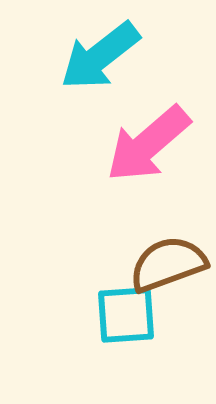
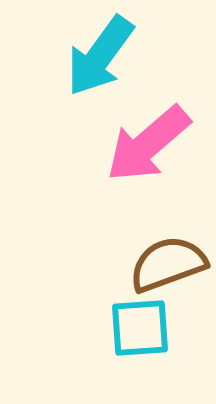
cyan arrow: rotated 16 degrees counterclockwise
cyan square: moved 14 px right, 13 px down
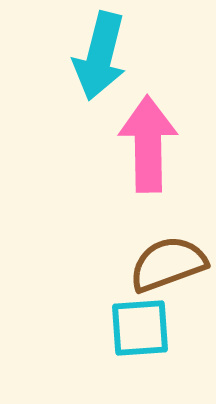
cyan arrow: rotated 22 degrees counterclockwise
pink arrow: rotated 130 degrees clockwise
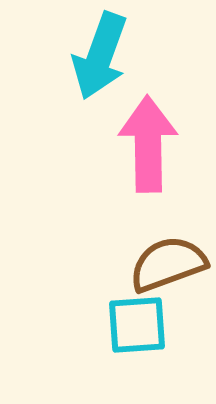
cyan arrow: rotated 6 degrees clockwise
cyan square: moved 3 px left, 3 px up
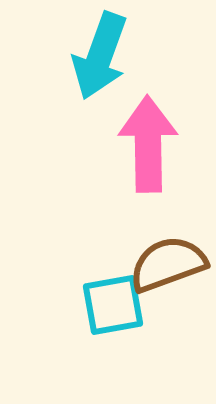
cyan square: moved 24 px left, 20 px up; rotated 6 degrees counterclockwise
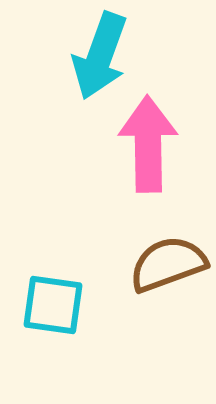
cyan square: moved 60 px left; rotated 18 degrees clockwise
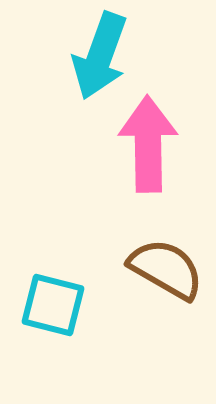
brown semicircle: moved 2 px left, 5 px down; rotated 50 degrees clockwise
cyan square: rotated 6 degrees clockwise
